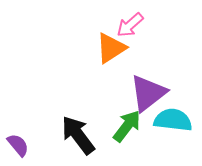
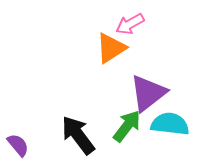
pink arrow: moved 1 px up; rotated 12 degrees clockwise
cyan semicircle: moved 3 px left, 4 px down
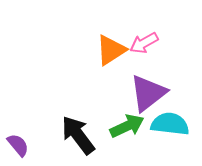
pink arrow: moved 14 px right, 19 px down
orange triangle: moved 2 px down
green arrow: rotated 28 degrees clockwise
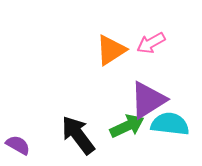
pink arrow: moved 7 px right
purple triangle: moved 7 px down; rotated 6 degrees clockwise
purple semicircle: rotated 20 degrees counterclockwise
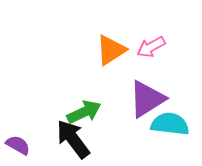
pink arrow: moved 4 px down
purple triangle: moved 1 px left, 1 px up
green arrow: moved 43 px left, 14 px up
black arrow: moved 5 px left, 4 px down
